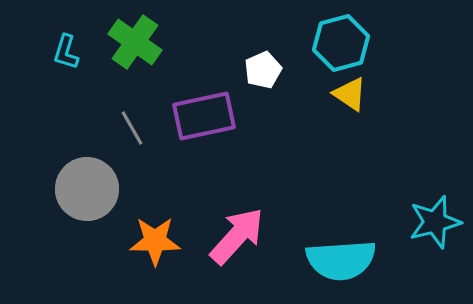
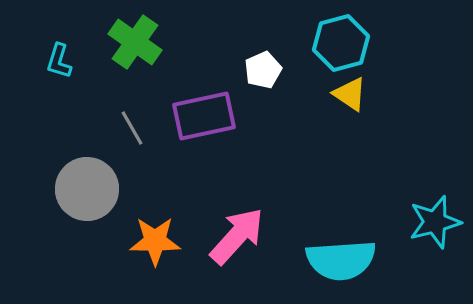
cyan L-shape: moved 7 px left, 9 px down
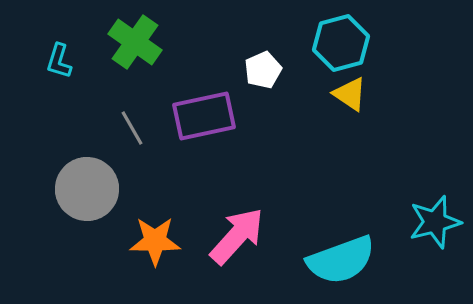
cyan semicircle: rotated 16 degrees counterclockwise
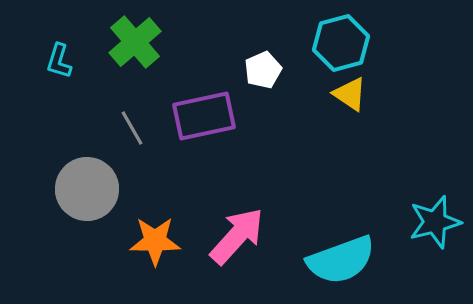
green cross: rotated 14 degrees clockwise
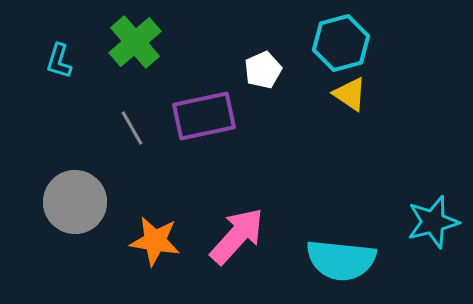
gray circle: moved 12 px left, 13 px down
cyan star: moved 2 px left
orange star: rotated 9 degrees clockwise
cyan semicircle: rotated 26 degrees clockwise
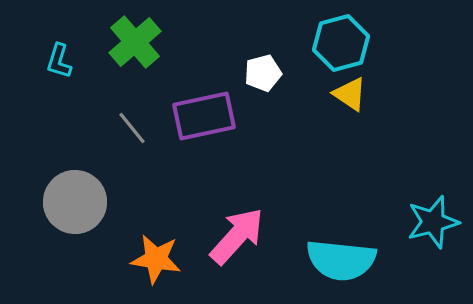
white pentagon: moved 3 px down; rotated 9 degrees clockwise
gray line: rotated 9 degrees counterclockwise
orange star: moved 1 px right, 18 px down
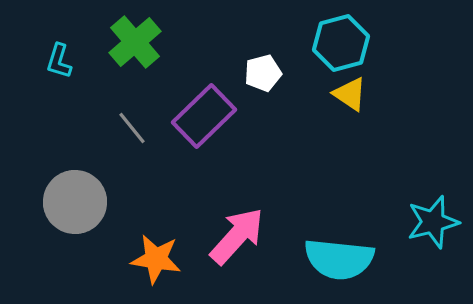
purple rectangle: rotated 32 degrees counterclockwise
cyan semicircle: moved 2 px left, 1 px up
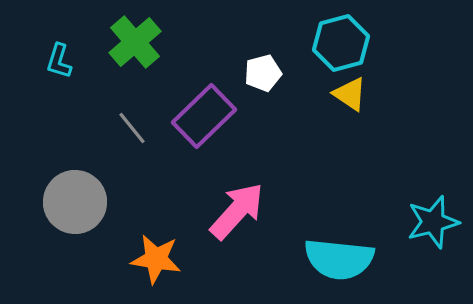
pink arrow: moved 25 px up
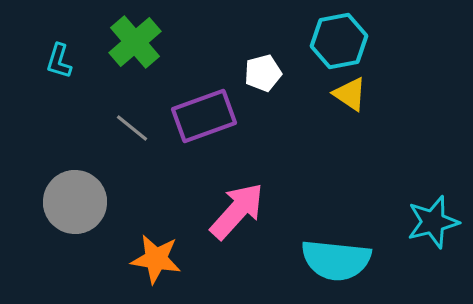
cyan hexagon: moved 2 px left, 2 px up; rotated 4 degrees clockwise
purple rectangle: rotated 24 degrees clockwise
gray line: rotated 12 degrees counterclockwise
cyan semicircle: moved 3 px left, 1 px down
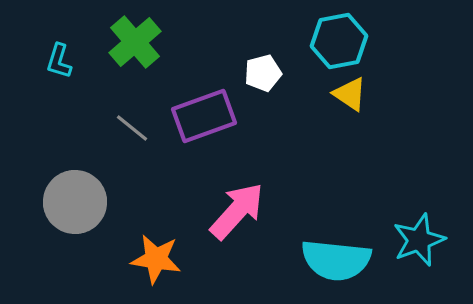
cyan star: moved 14 px left, 18 px down; rotated 6 degrees counterclockwise
